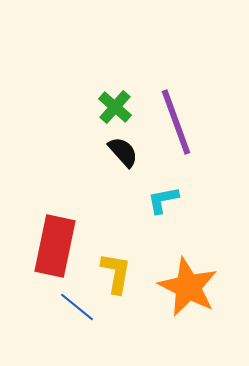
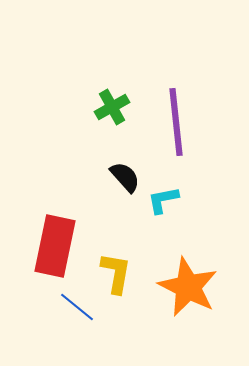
green cross: moved 3 px left; rotated 20 degrees clockwise
purple line: rotated 14 degrees clockwise
black semicircle: moved 2 px right, 25 px down
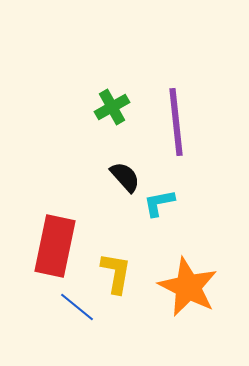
cyan L-shape: moved 4 px left, 3 px down
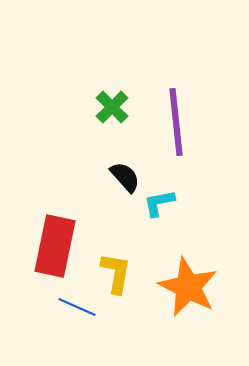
green cross: rotated 16 degrees counterclockwise
blue line: rotated 15 degrees counterclockwise
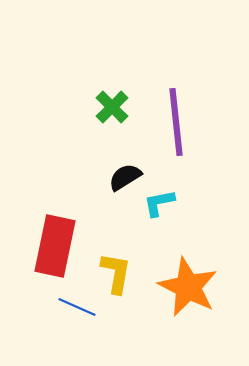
black semicircle: rotated 80 degrees counterclockwise
